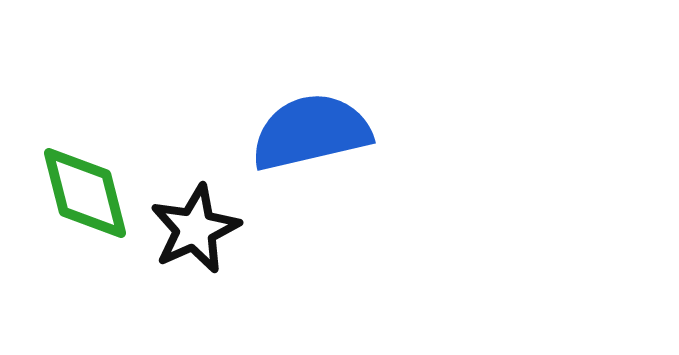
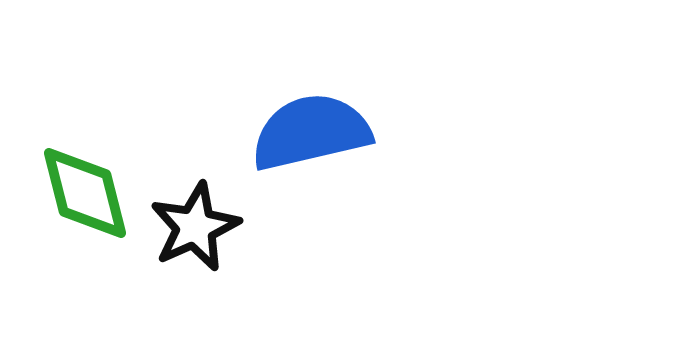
black star: moved 2 px up
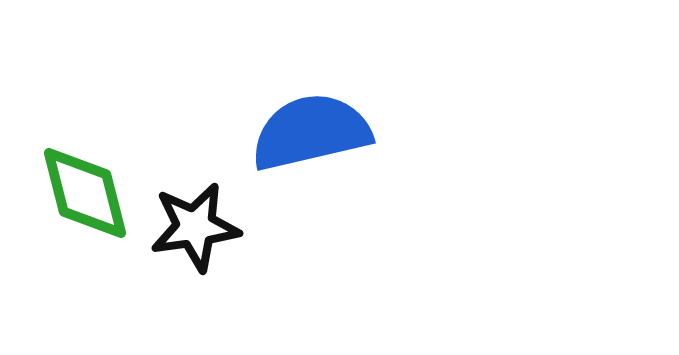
black star: rotated 16 degrees clockwise
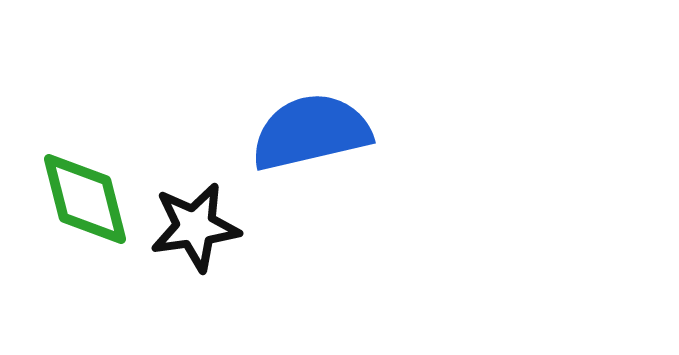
green diamond: moved 6 px down
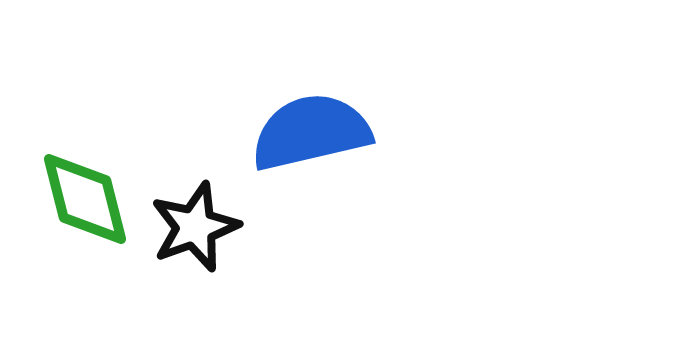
black star: rotated 12 degrees counterclockwise
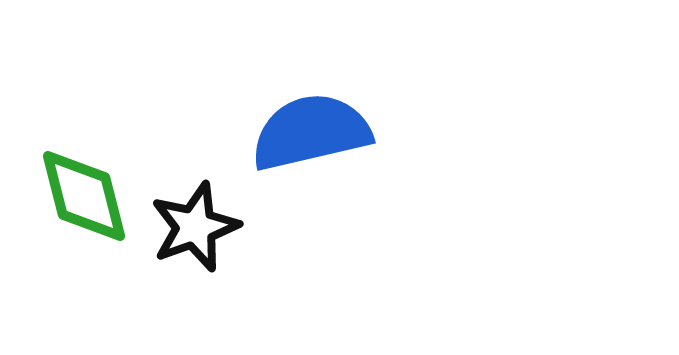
green diamond: moved 1 px left, 3 px up
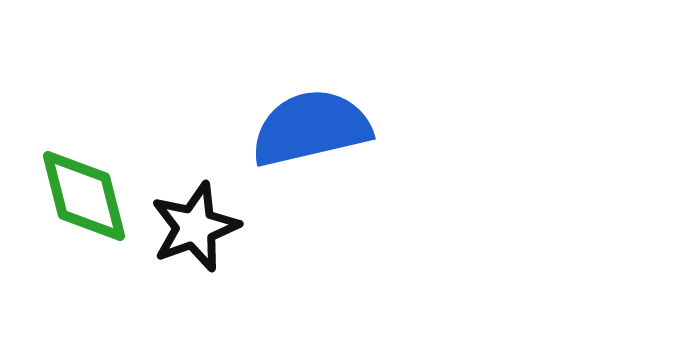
blue semicircle: moved 4 px up
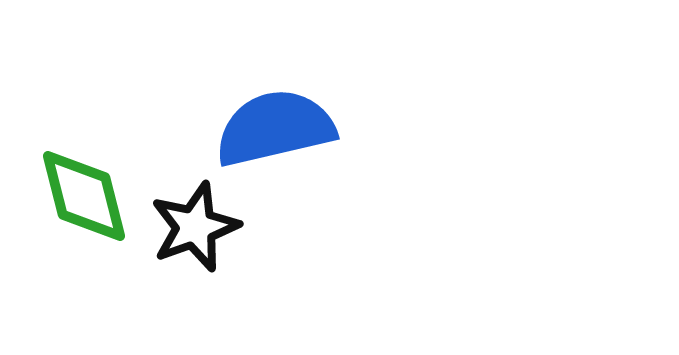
blue semicircle: moved 36 px left
